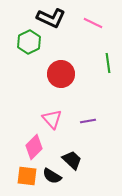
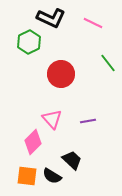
green line: rotated 30 degrees counterclockwise
pink diamond: moved 1 px left, 5 px up
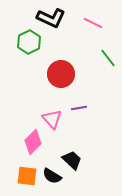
green line: moved 5 px up
purple line: moved 9 px left, 13 px up
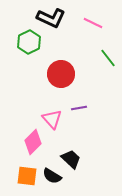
black trapezoid: moved 1 px left, 1 px up
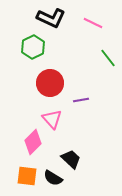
green hexagon: moved 4 px right, 5 px down
red circle: moved 11 px left, 9 px down
purple line: moved 2 px right, 8 px up
black semicircle: moved 1 px right, 2 px down
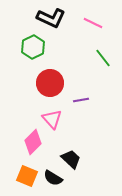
green line: moved 5 px left
orange square: rotated 15 degrees clockwise
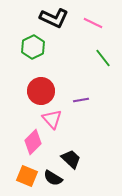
black L-shape: moved 3 px right
red circle: moved 9 px left, 8 px down
